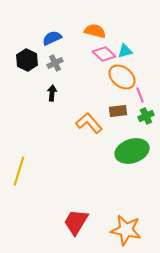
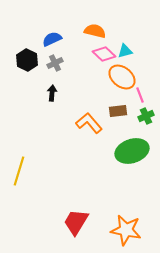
blue semicircle: moved 1 px down
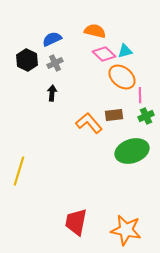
pink line: rotated 21 degrees clockwise
brown rectangle: moved 4 px left, 4 px down
red trapezoid: rotated 20 degrees counterclockwise
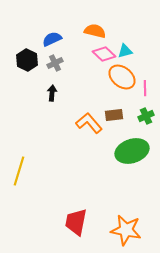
pink line: moved 5 px right, 7 px up
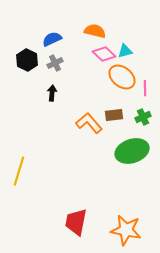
green cross: moved 3 px left, 1 px down
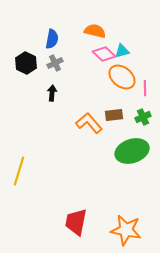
blue semicircle: rotated 126 degrees clockwise
cyan triangle: moved 3 px left
black hexagon: moved 1 px left, 3 px down
